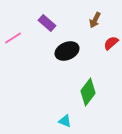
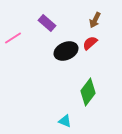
red semicircle: moved 21 px left
black ellipse: moved 1 px left
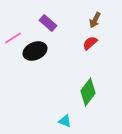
purple rectangle: moved 1 px right
black ellipse: moved 31 px left
